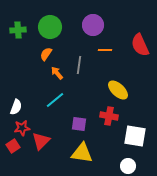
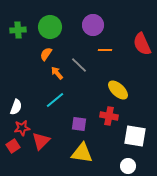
red semicircle: moved 2 px right, 1 px up
gray line: rotated 54 degrees counterclockwise
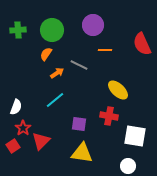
green circle: moved 2 px right, 3 px down
gray line: rotated 18 degrees counterclockwise
orange arrow: rotated 96 degrees clockwise
red star: moved 1 px right; rotated 28 degrees counterclockwise
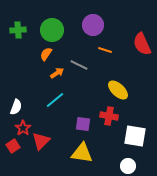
orange line: rotated 16 degrees clockwise
purple square: moved 4 px right
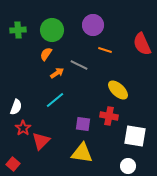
red square: moved 18 px down; rotated 16 degrees counterclockwise
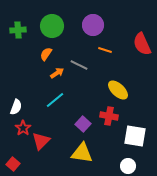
green circle: moved 4 px up
purple square: rotated 35 degrees clockwise
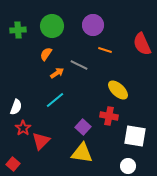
purple square: moved 3 px down
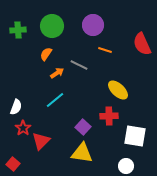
red cross: rotated 12 degrees counterclockwise
white circle: moved 2 px left
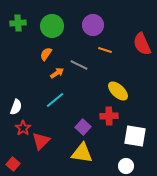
green cross: moved 7 px up
yellow ellipse: moved 1 px down
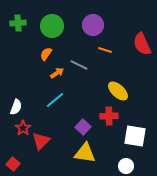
yellow triangle: moved 3 px right
